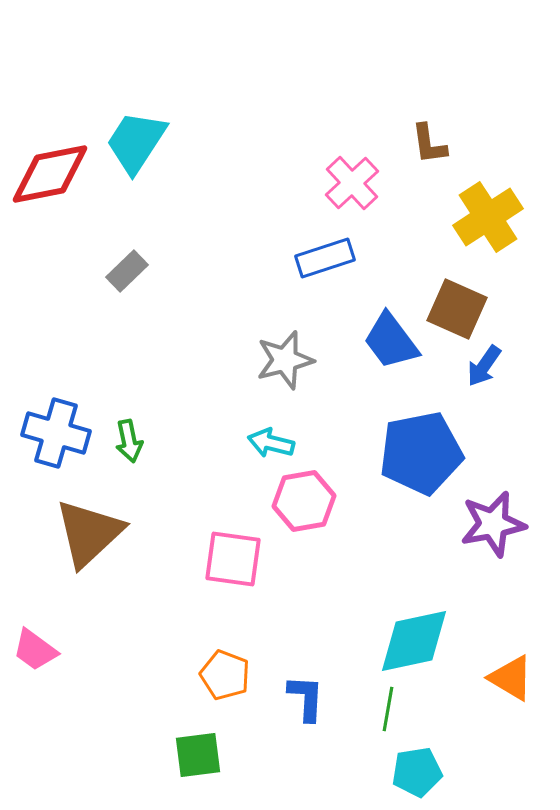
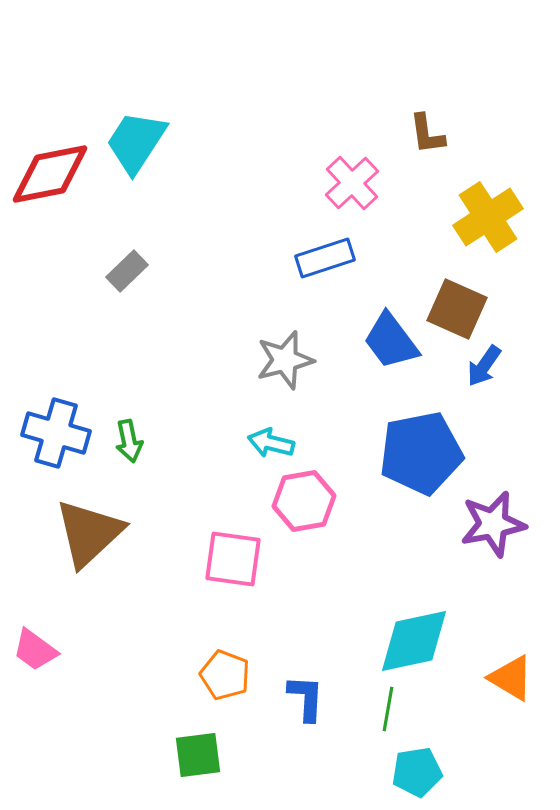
brown L-shape: moved 2 px left, 10 px up
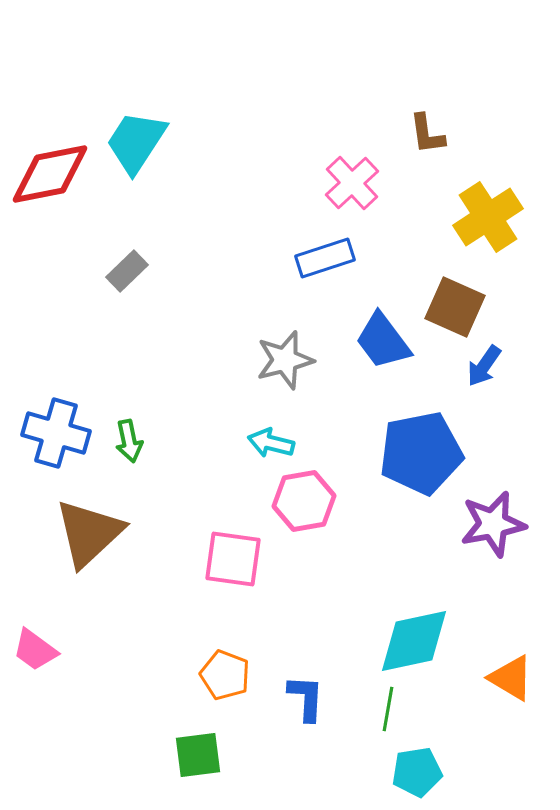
brown square: moved 2 px left, 2 px up
blue trapezoid: moved 8 px left
